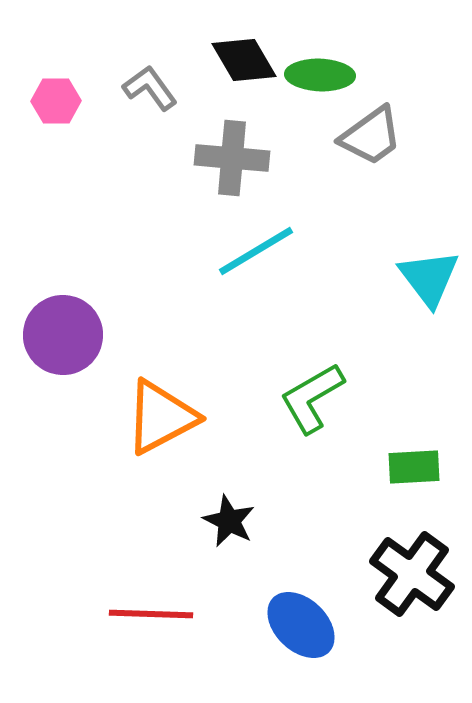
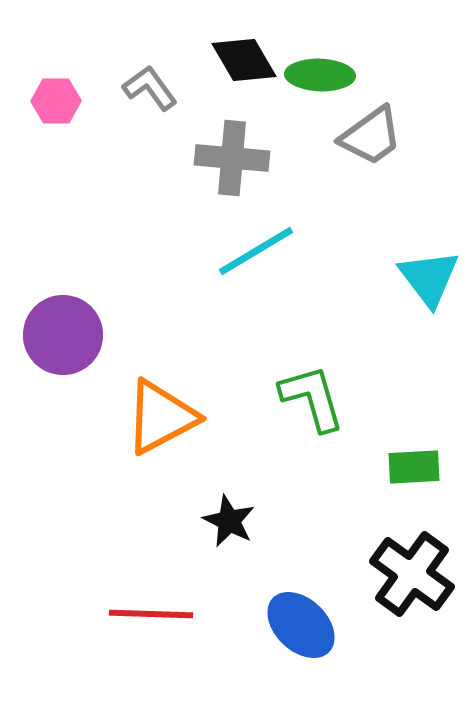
green L-shape: rotated 104 degrees clockwise
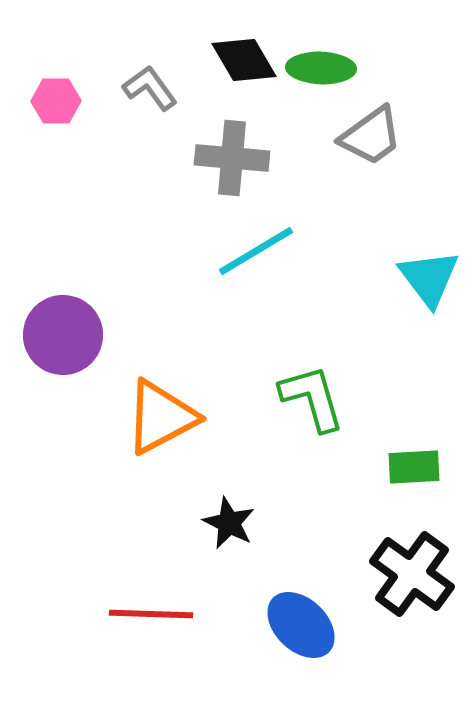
green ellipse: moved 1 px right, 7 px up
black star: moved 2 px down
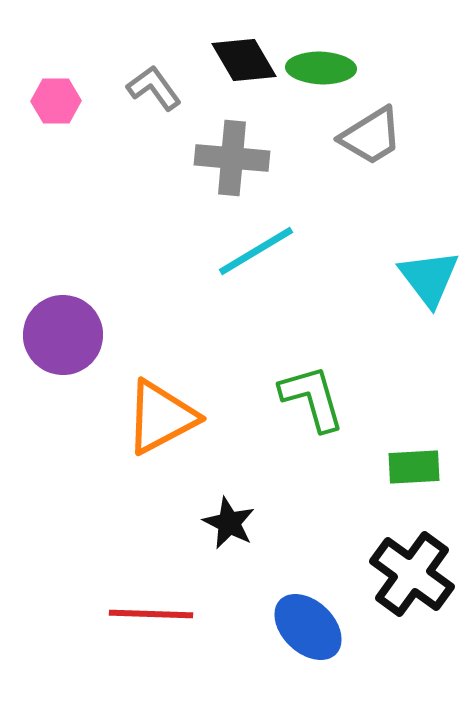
gray L-shape: moved 4 px right
gray trapezoid: rotated 4 degrees clockwise
blue ellipse: moved 7 px right, 2 px down
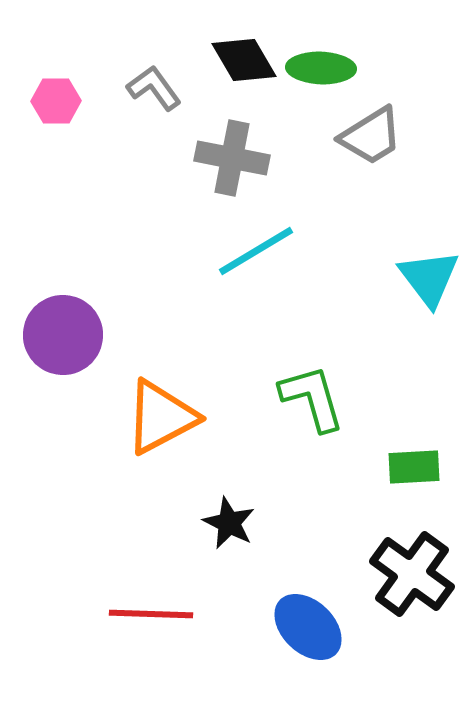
gray cross: rotated 6 degrees clockwise
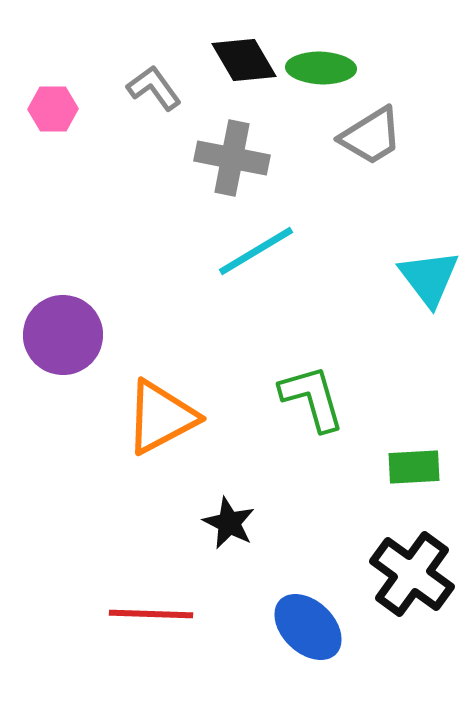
pink hexagon: moved 3 px left, 8 px down
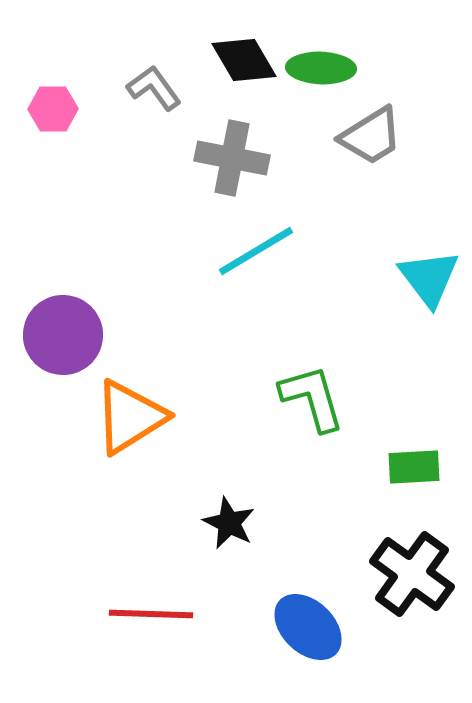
orange triangle: moved 31 px left; rotated 4 degrees counterclockwise
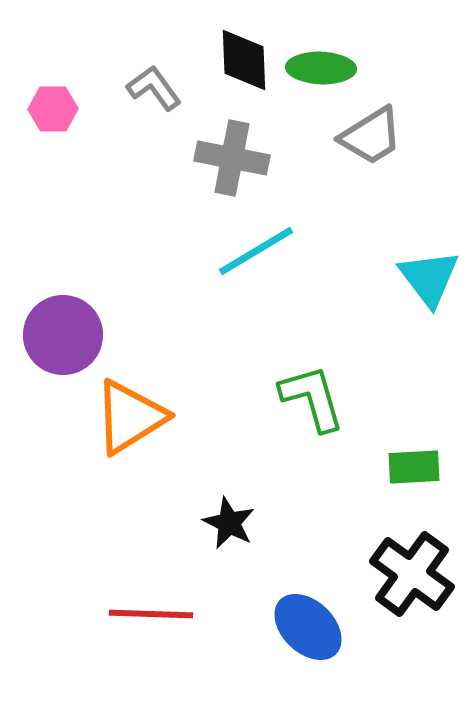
black diamond: rotated 28 degrees clockwise
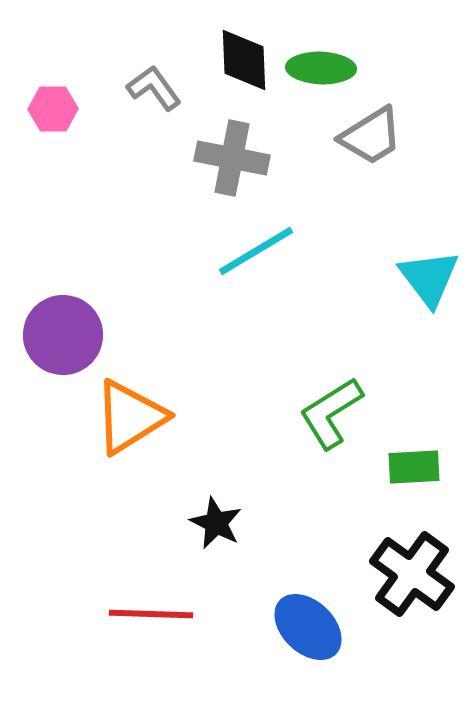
green L-shape: moved 19 px right, 15 px down; rotated 106 degrees counterclockwise
black star: moved 13 px left
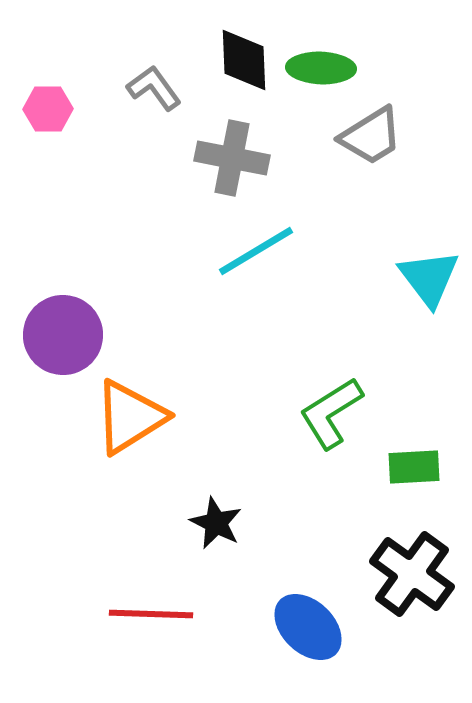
pink hexagon: moved 5 px left
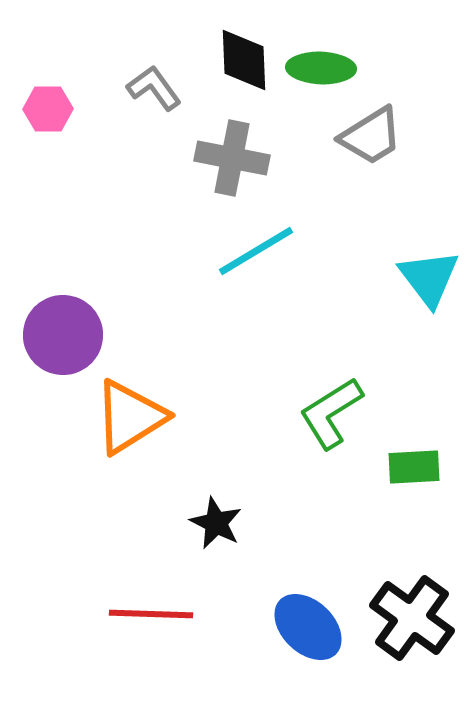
black cross: moved 44 px down
